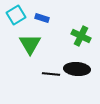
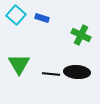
cyan square: rotated 18 degrees counterclockwise
green cross: moved 1 px up
green triangle: moved 11 px left, 20 px down
black ellipse: moved 3 px down
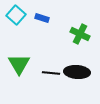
green cross: moved 1 px left, 1 px up
black line: moved 1 px up
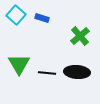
green cross: moved 2 px down; rotated 24 degrees clockwise
black line: moved 4 px left
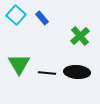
blue rectangle: rotated 32 degrees clockwise
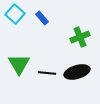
cyan square: moved 1 px left, 1 px up
green cross: moved 1 px down; rotated 18 degrees clockwise
black ellipse: rotated 20 degrees counterclockwise
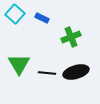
blue rectangle: rotated 24 degrees counterclockwise
green cross: moved 9 px left
black ellipse: moved 1 px left
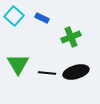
cyan square: moved 1 px left, 2 px down
green triangle: moved 1 px left
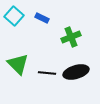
green triangle: rotated 15 degrees counterclockwise
